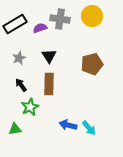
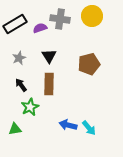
brown pentagon: moved 3 px left
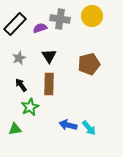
black rectangle: rotated 15 degrees counterclockwise
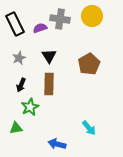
black rectangle: rotated 70 degrees counterclockwise
brown pentagon: rotated 15 degrees counterclockwise
black arrow: rotated 120 degrees counterclockwise
blue arrow: moved 11 px left, 19 px down
green triangle: moved 1 px right, 1 px up
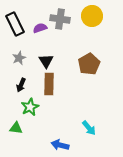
black triangle: moved 3 px left, 5 px down
green triangle: rotated 16 degrees clockwise
blue arrow: moved 3 px right, 1 px down
